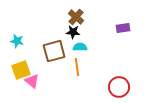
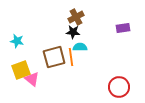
brown cross: rotated 21 degrees clockwise
brown square: moved 6 px down
orange line: moved 6 px left, 10 px up
pink triangle: moved 2 px up
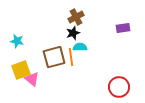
black star: moved 1 px down; rotated 24 degrees counterclockwise
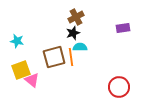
pink triangle: moved 1 px down
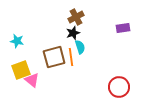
cyan semicircle: rotated 72 degrees clockwise
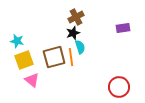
yellow square: moved 3 px right, 10 px up
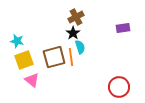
black star: rotated 16 degrees counterclockwise
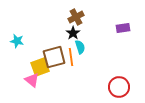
yellow square: moved 16 px right, 7 px down
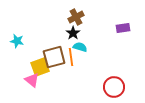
cyan semicircle: rotated 56 degrees counterclockwise
red circle: moved 5 px left
